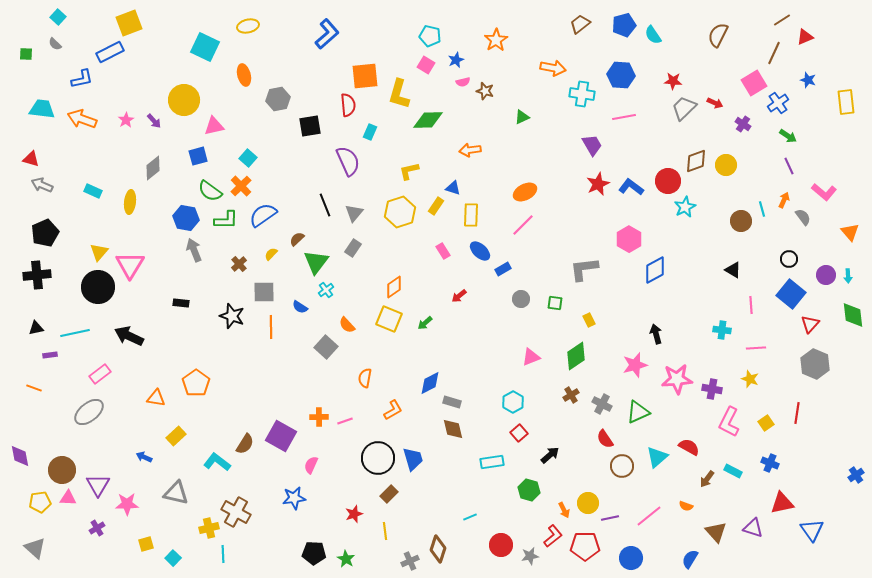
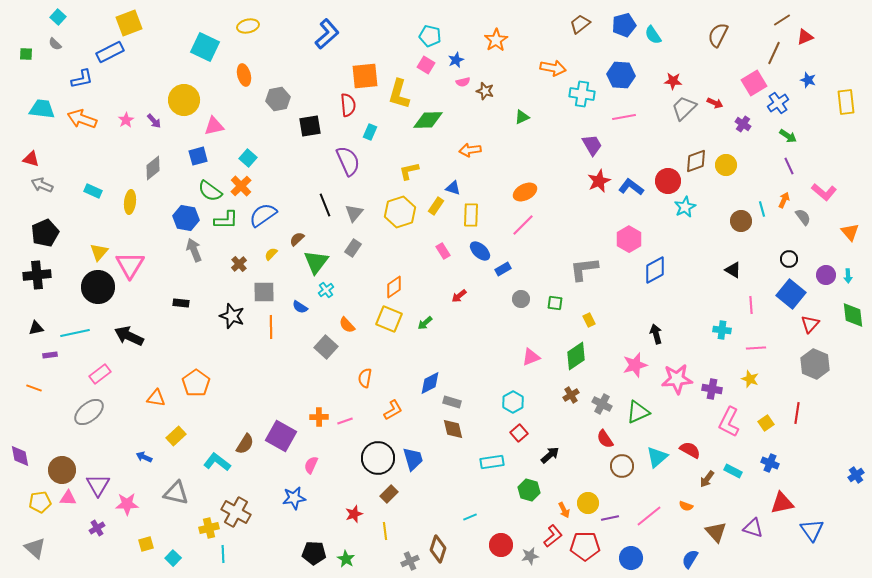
red star at (598, 184): moved 1 px right, 3 px up
red semicircle at (689, 447): moved 1 px right, 3 px down
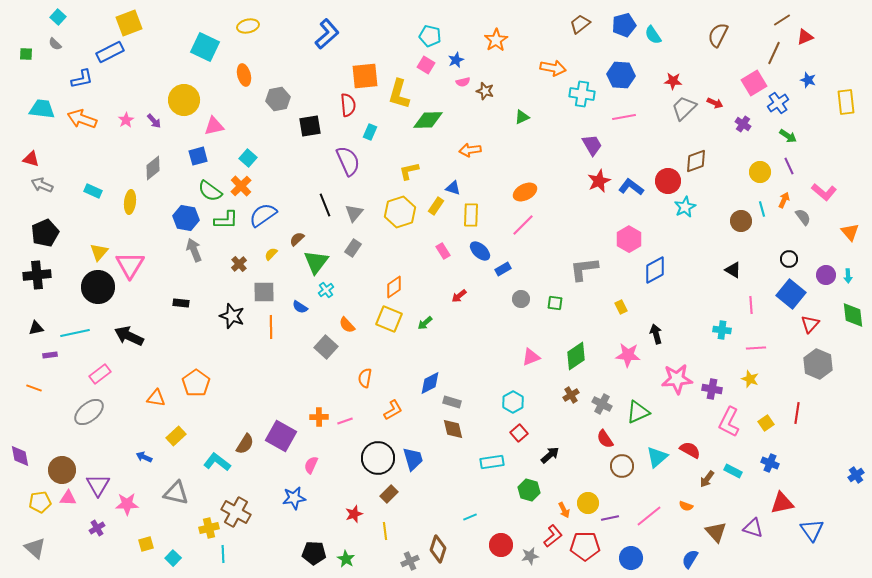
yellow circle at (726, 165): moved 34 px right, 7 px down
yellow rectangle at (589, 320): moved 32 px right, 13 px up
gray hexagon at (815, 364): moved 3 px right
pink star at (635, 365): moved 7 px left, 10 px up; rotated 20 degrees clockwise
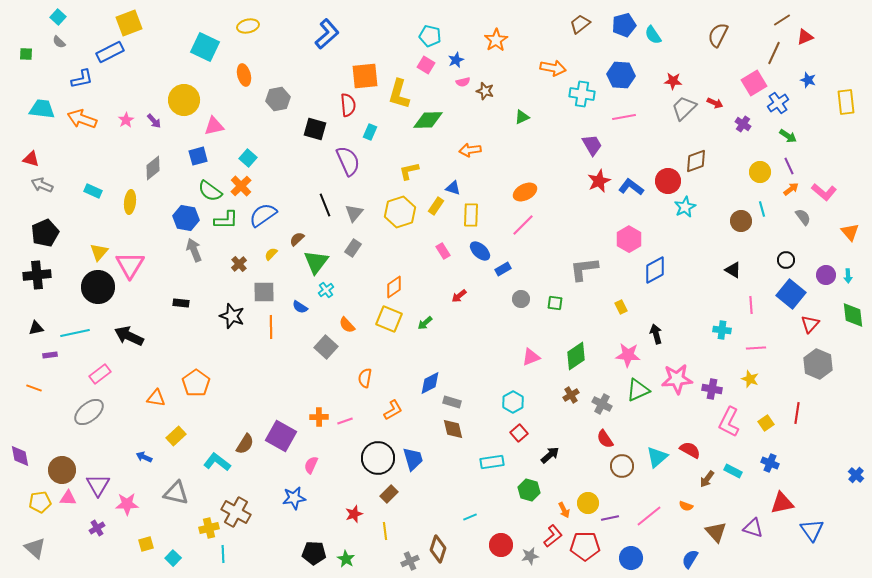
gray semicircle at (55, 44): moved 4 px right, 2 px up
black square at (310, 126): moved 5 px right, 3 px down; rotated 25 degrees clockwise
orange arrow at (784, 200): moved 7 px right, 11 px up; rotated 28 degrees clockwise
black circle at (789, 259): moved 3 px left, 1 px down
green triangle at (638, 412): moved 22 px up
blue cross at (856, 475): rotated 14 degrees counterclockwise
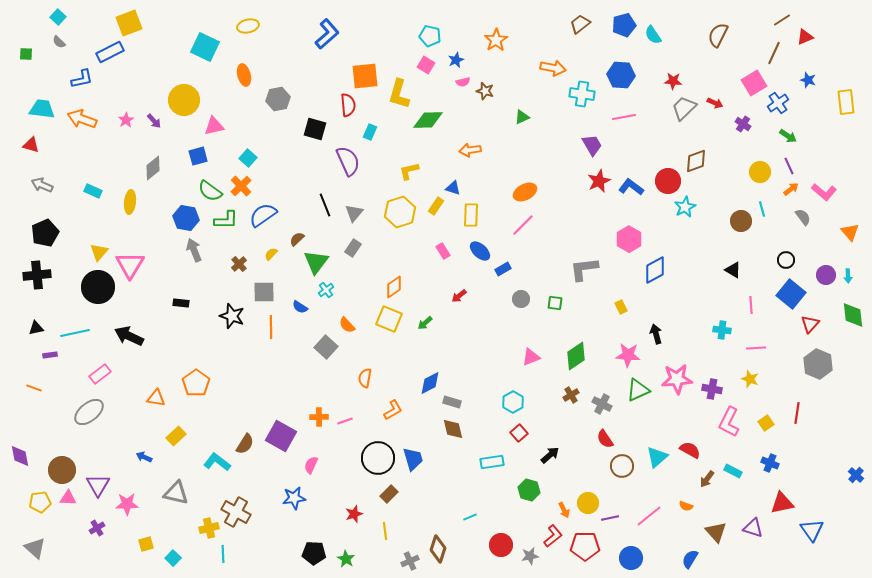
red triangle at (31, 159): moved 14 px up
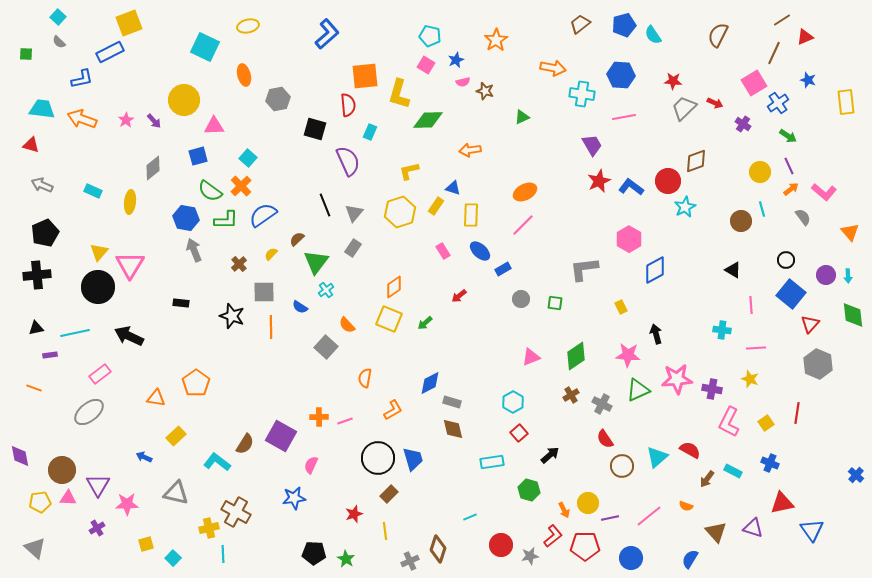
pink triangle at (214, 126): rotated 10 degrees clockwise
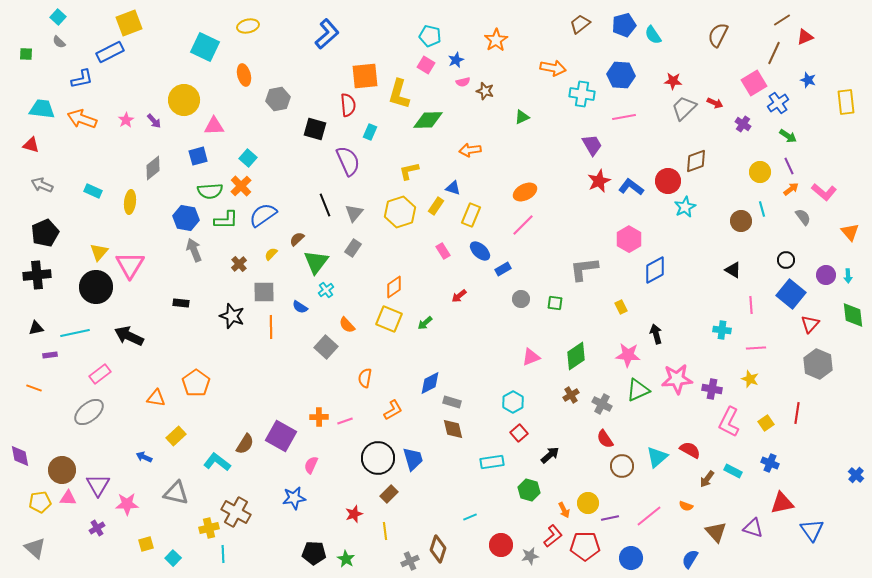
green semicircle at (210, 191): rotated 40 degrees counterclockwise
yellow rectangle at (471, 215): rotated 20 degrees clockwise
black circle at (98, 287): moved 2 px left
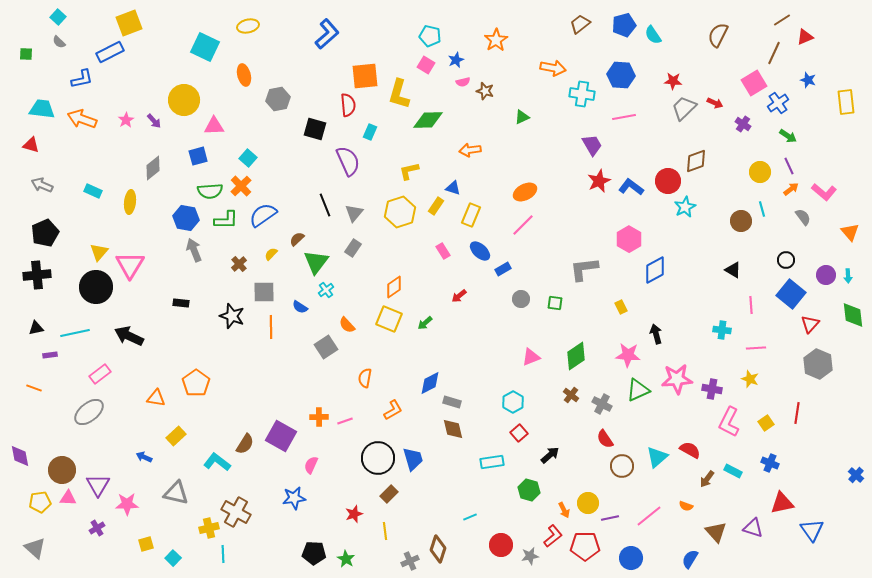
gray square at (326, 347): rotated 15 degrees clockwise
brown cross at (571, 395): rotated 21 degrees counterclockwise
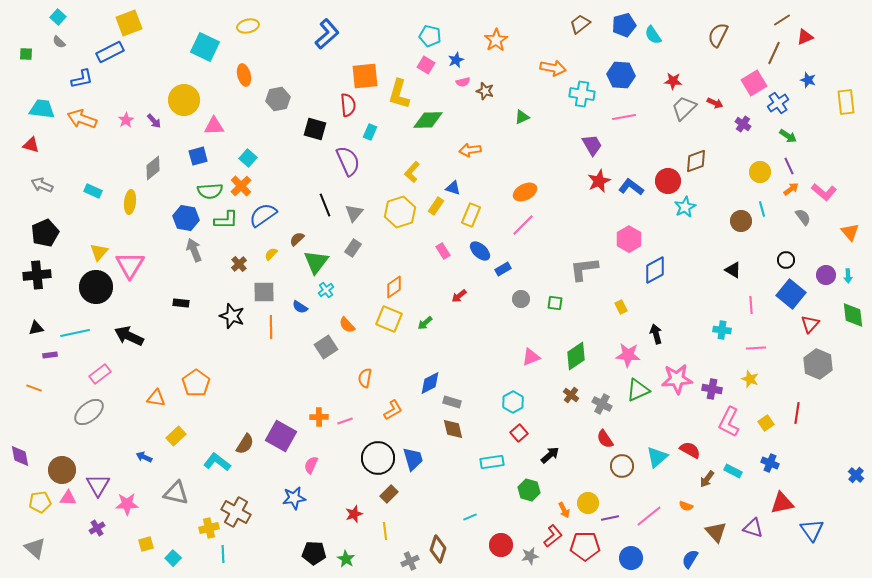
yellow L-shape at (409, 171): moved 3 px right, 1 px down; rotated 35 degrees counterclockwise
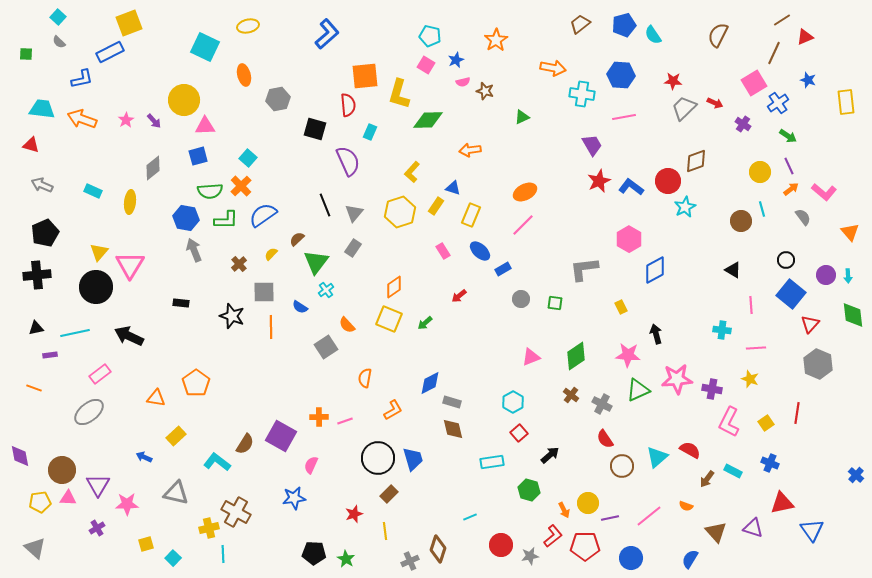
pink triangle at (214, 126): moved 9 px left
